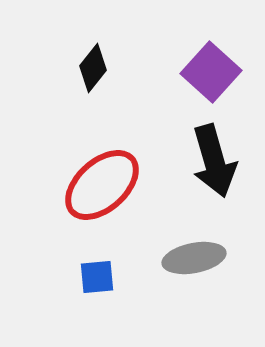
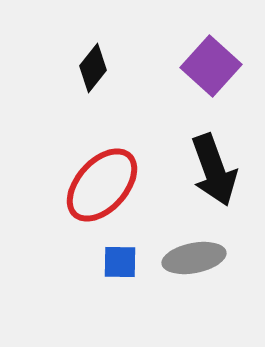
purple square: moved 6 px up
black arrow: moved 9 px down; rotated 4 degrees counterclockwise
red ellipse: rotated 6 degrees counterclockwise
blue square: moved 23 px right, 15 px up; rotated 6 degrees clockwise
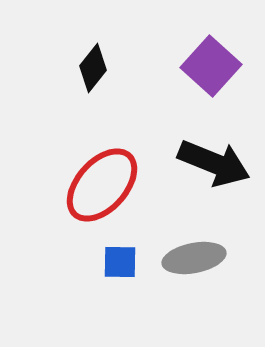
black arrow: moved 7 px up; rotated 48 degrees counterclockwise
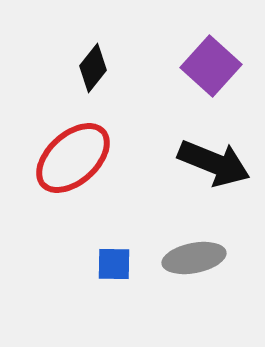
red ellipse: moved 29 px left, 27 px up; rotated 6 degrees clockwise
blue square: moved 6 px left, 2 px down
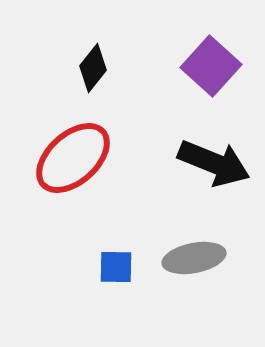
blue square: moved 2 px right, 3 px down
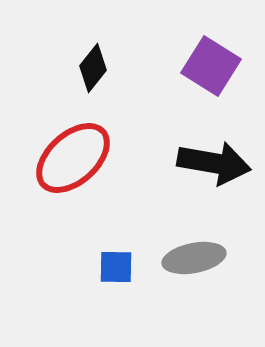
purple square: rotated 10 degrees counterclockwise
black arrow: rotated 12 degrees counterclockwise
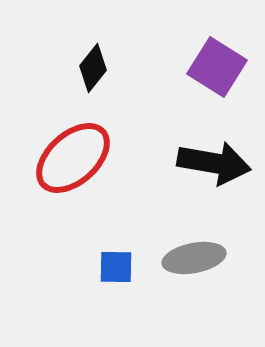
purple square: moved 6 px right, 1 px down
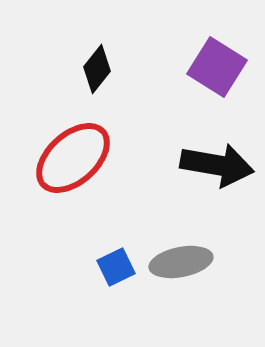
black diamond: moved 4 px right, 1 px down
black arrow: moved 3 px right, 2 px down
gray ellipse: moved 13 px left, 4 px down
blue square: rotated 27 degrees counterclockwise
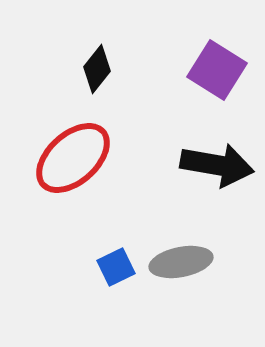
purple square: moved 3 px down
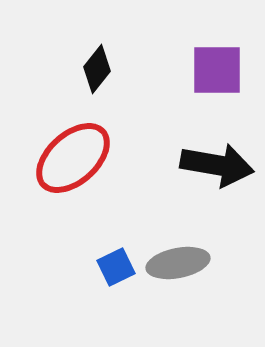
purple square: rotated 32 degrees counterclockwise
gray ellipse: moved 3 px left, 1 px down
